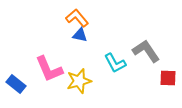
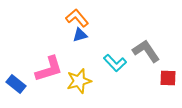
blue triangle: rotated 28 degrees counterclockwise
cyan L-shape: rotated 15 degrees counterclockwise
pink L-shape: rotated 84 degrees counterclockwise
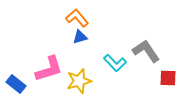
blue triangle: moved 2 px down
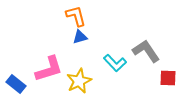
orange L-shape: moved 1 px left, 2 px up; rotated 25 degrees clockwise
yellow star: rotated 10 degrees counterclockwise
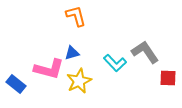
blue triangle: moved 8 px left, 16 px down
gray L-shape: moved 1 px left, 1 px down
pink L-shape: rotated 32 degrees clockwise
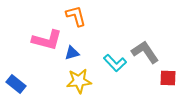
pink L-shape: moved 2 px left, 29 px up
yellow star: rotated 20 degrees clockwise
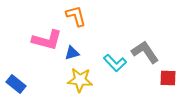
yellow star: moved 1 px right, 1 px up; rotated 10 degrees clockwise
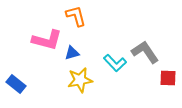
yellow star: rotated 15 degrees counterclockwise
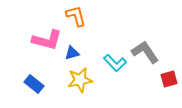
red square: moved 1 px right, 1 px down; rotated 18 degrees counterclockwise
blue rectangle: moved 18 px right
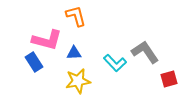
blue triangle: moved 2 px right; rotated 14 degrees clockwise
yellow star: moved 2 px left, 1 px down
blue rectangle: moved 22 px up; rotated 18 degrees clockwise
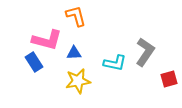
gray L-shape: rotated 68 degrees clockwise
cyan L-shape: rotated 35 degrees counterclockwise
